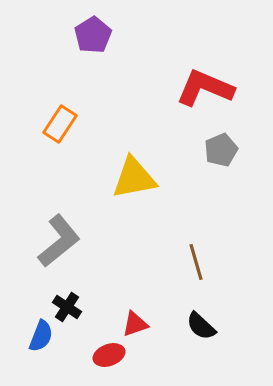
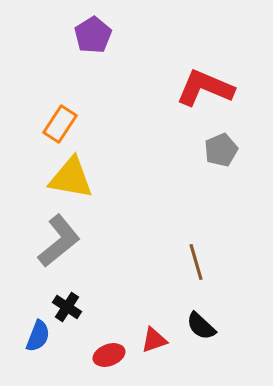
yellow triangle: moved 63 px left; rotated 21 degrees clockwise
red triangle: moved 19 px right, 16 px down
blue semicircle: moved 3 px left
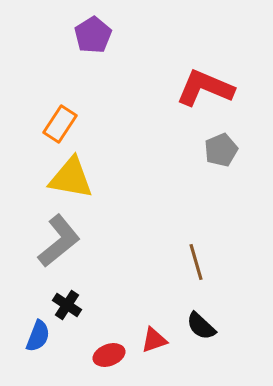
black cross: moved 2 px up
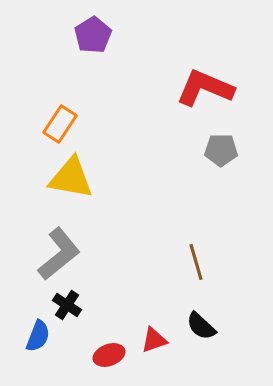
gray pentagon: rotated 24 degrees clockwise
gray L-shape: moved 13 px down
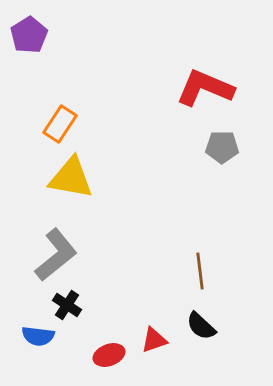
purple pentagon: moved 64 px left
gray pentagon: moved 1 px right, 3 px up
gray L-shape: moved 3 px left, 1 px down
brown line: moved 4 px right, 9 px down; rotated 9 degrees clockwise
blue semicircle: rotated 76 degrees clockwise
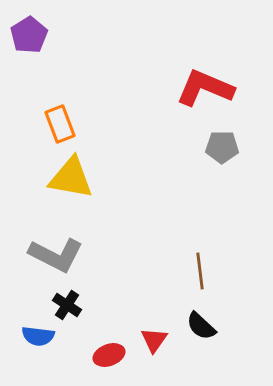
orange rectangle: rotated 54 degrees counterclockwise
gray L-shape: rotated 66 degrees clockwise
red triangle: rotated 36 degrees counterclockwise
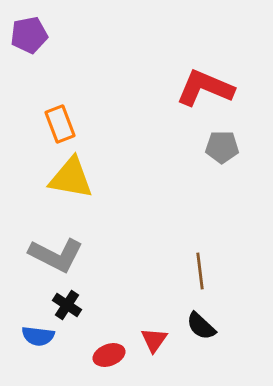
purple pentagon: rotated 21 degrees clockwise
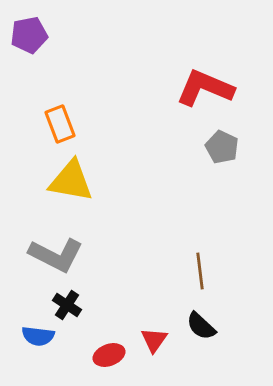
gray pentagon: rotated 24 degrees clockwise
yellow triangle: moved 3 px down
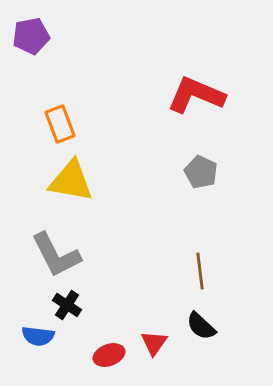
purple pentagon: moved 2 px right, 1 px down
red L-shape: moved 9 px left, 7 px down
gray pentagon: moved 21 px left, 25 px down
gray L-shape: rotated 36 degrees clockwise
red triangle: moved 3 px down
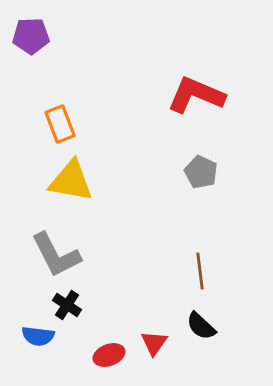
purple pentagon: rotated 9 degrees clockwise
